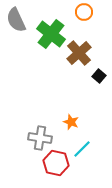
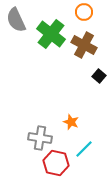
brown cross: moved 5 px right, 8 px up; rotated 20 degrees counterclockwise
cyan line: moved 2 px right
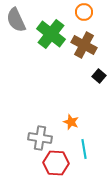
cyan line: rotated 54 degrees counterclockwise
red hexagon: rotated 10 degrees counterclockwise
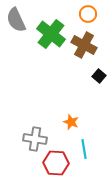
orange circle: moved 4 px right, 2 px down
gray cross: moved 5 px left, 1 px down
